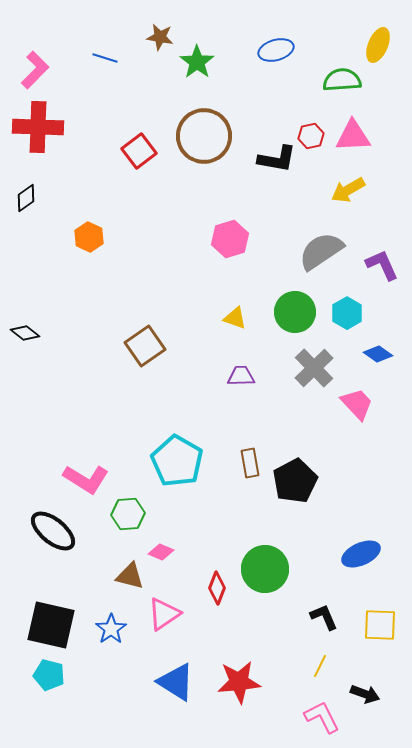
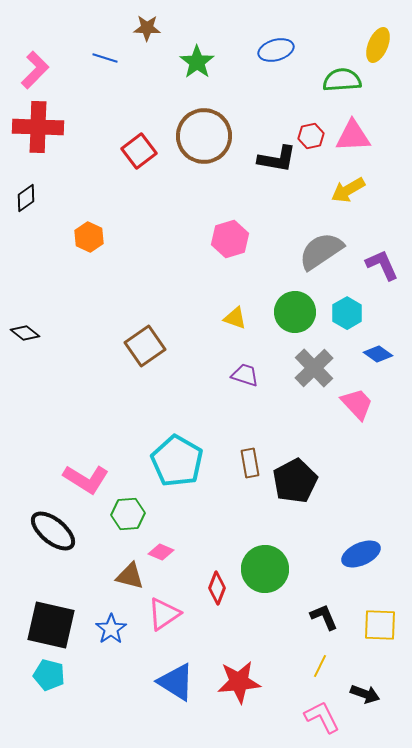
brown star at (160, 37): moved 13 px left, 9 px up; rotated 8 degrees counterclockwise
purple trapezoid at (241, 376): moved 4 px right, 1 px up; rotated 20 degrees clockwise
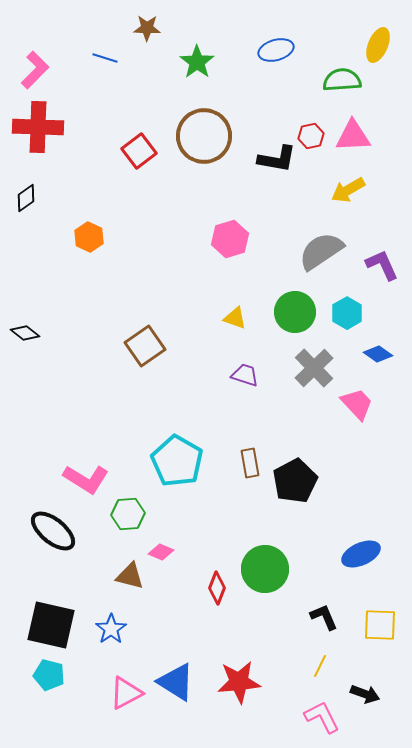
pink triangle at (164, 614): moved 38 px left, 79 px down; rotated 6 degrees clockwise
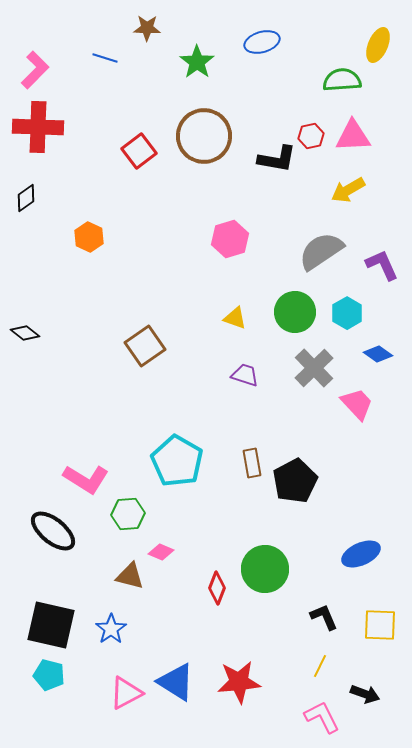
blue ellipse at (276, 50): moved 14 px left, 8 px up
brown rectangle at (250, 463): moved 2 px right
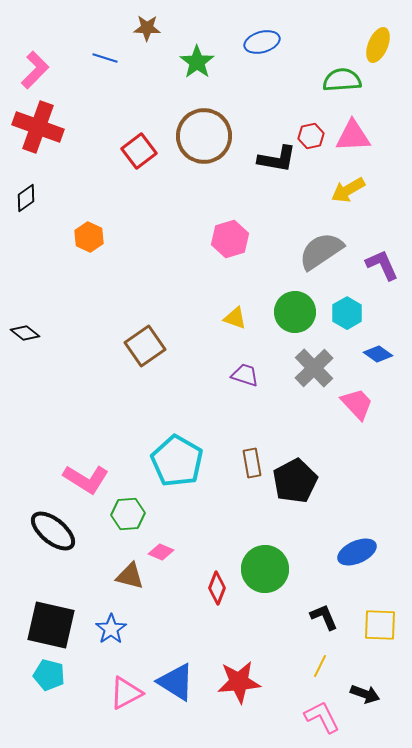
red cross at (38, 127): rotated 18 degrees clockwise
blue ellipse at (361, 554): moved 4 px left, 2 px up
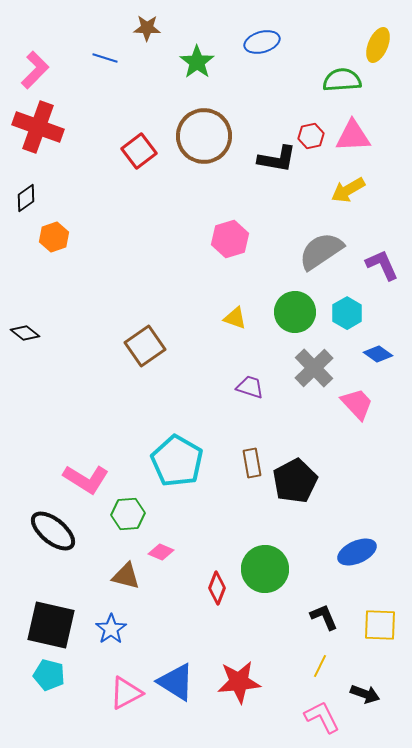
orange hexagon at (89, 237): moved 35 px left; rotated 16 degrees clockwise
purple trapezoid at (245, 375): moved 5 px right, 12 px down
brown triangle at (130, 576): moved 4 px left
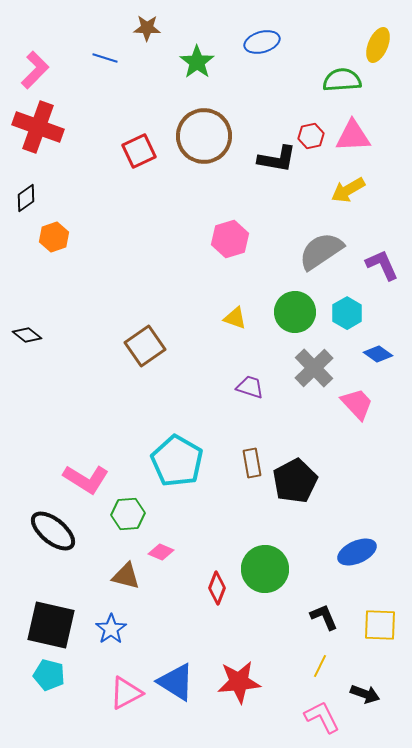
red square at (139, 151): rotated 12 degrees clockwise
black diamond at (25, 333): moved 2 px right, 2 px down
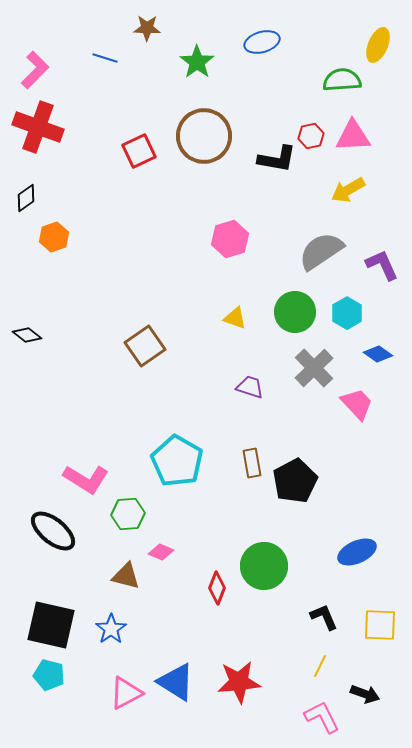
green circle at (265, 569): moved 1 px left, 3 px up
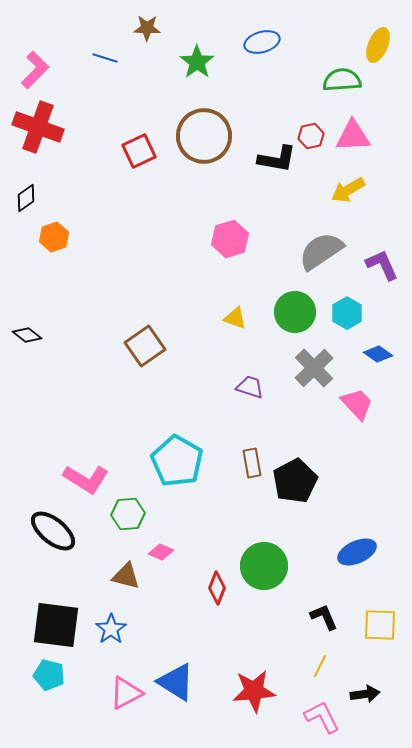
black square at (51, 625): moved 5 px right; rotated 6 degrees counterclockwise
red star at (239, 682): moved 15 px right, 9 px down
black arrow at (365, 694): rotated 28 degrees counterclockwise
